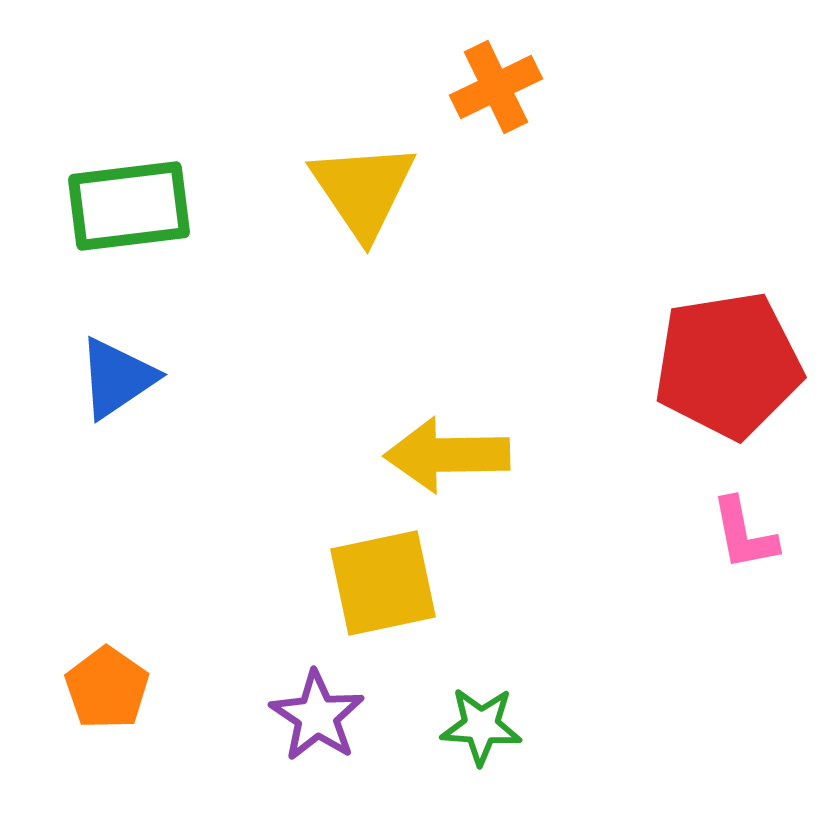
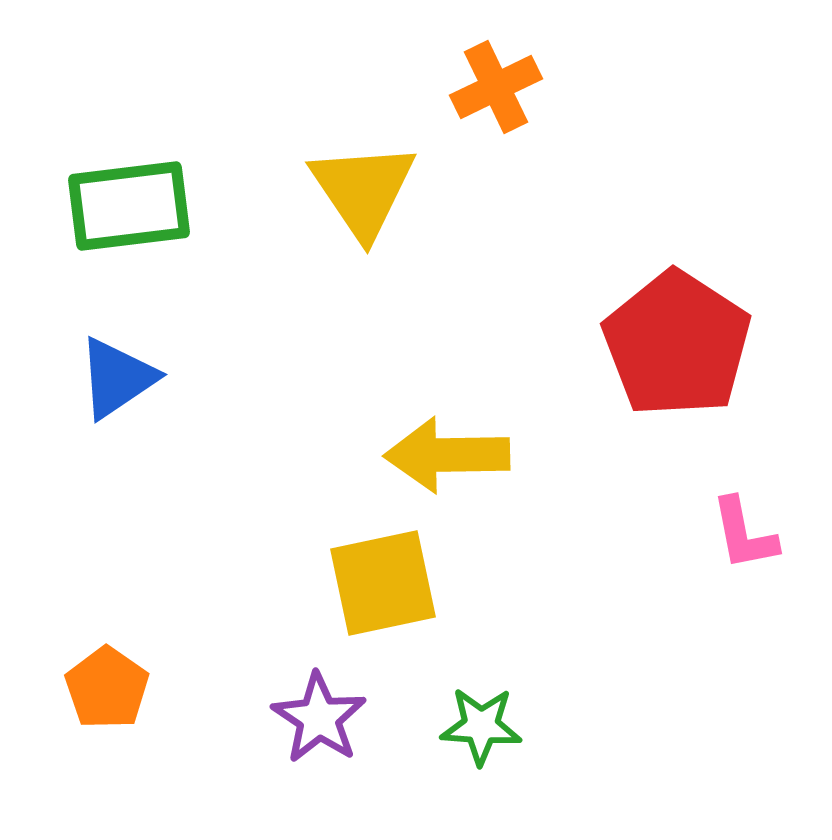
red pentagon: moved 51 px left, 21 px up; rotated 30 degrees counterclockwise
purple star: moved 2 px right, 2 px down
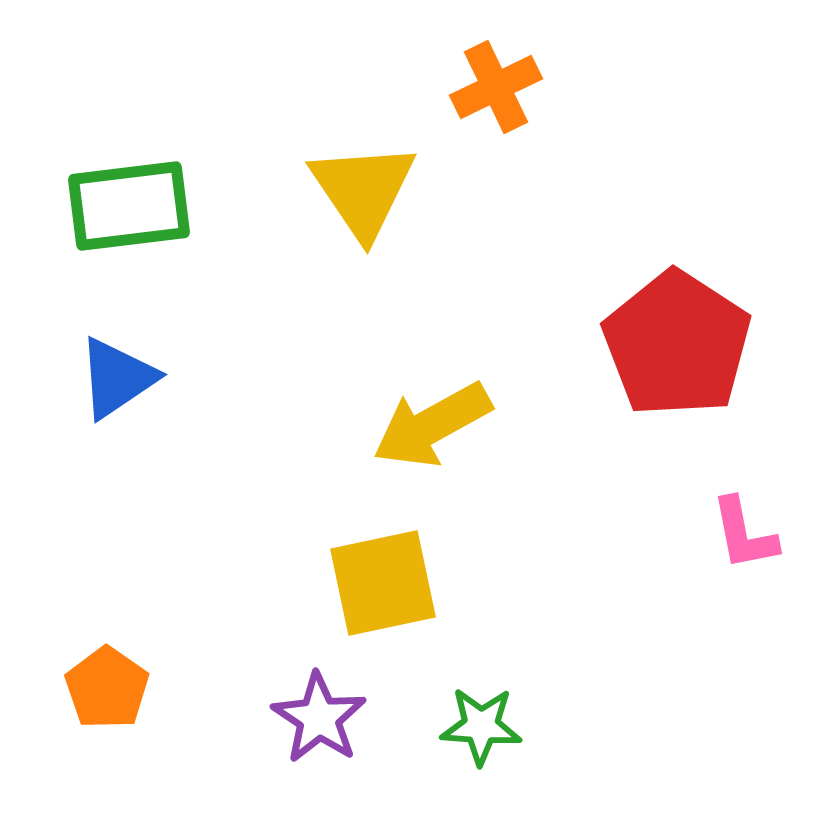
yellow arrow: moved 15 px left, 30 px up; rotated 28 degrees counterclockwise
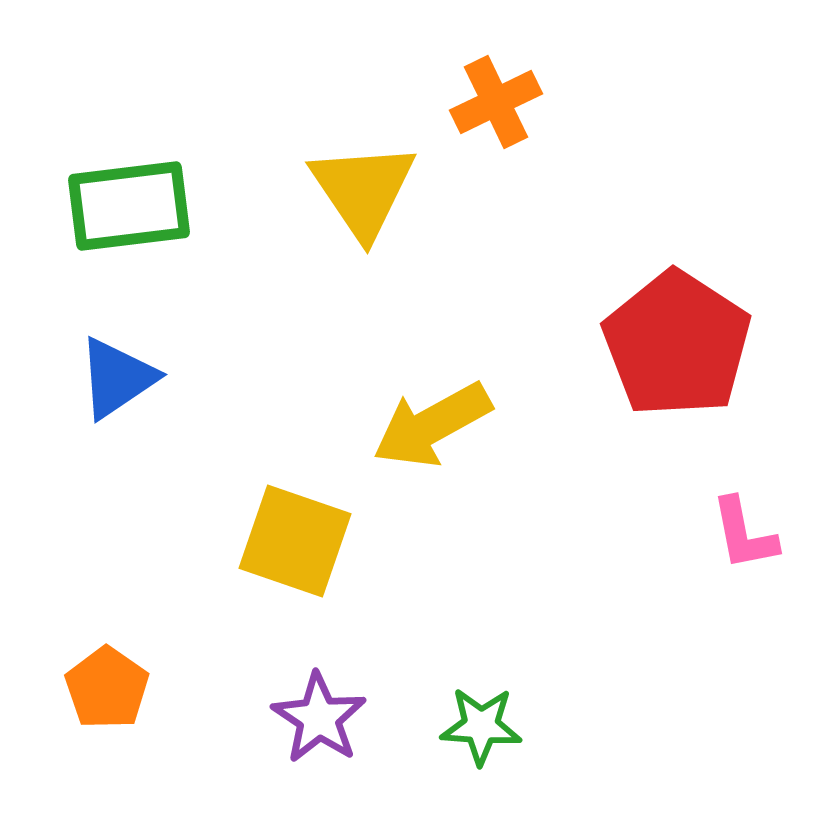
orange cross: moved 15 px down
yellow square: moved 88 px left, 42 px up; rotated 31 degrees clockwise
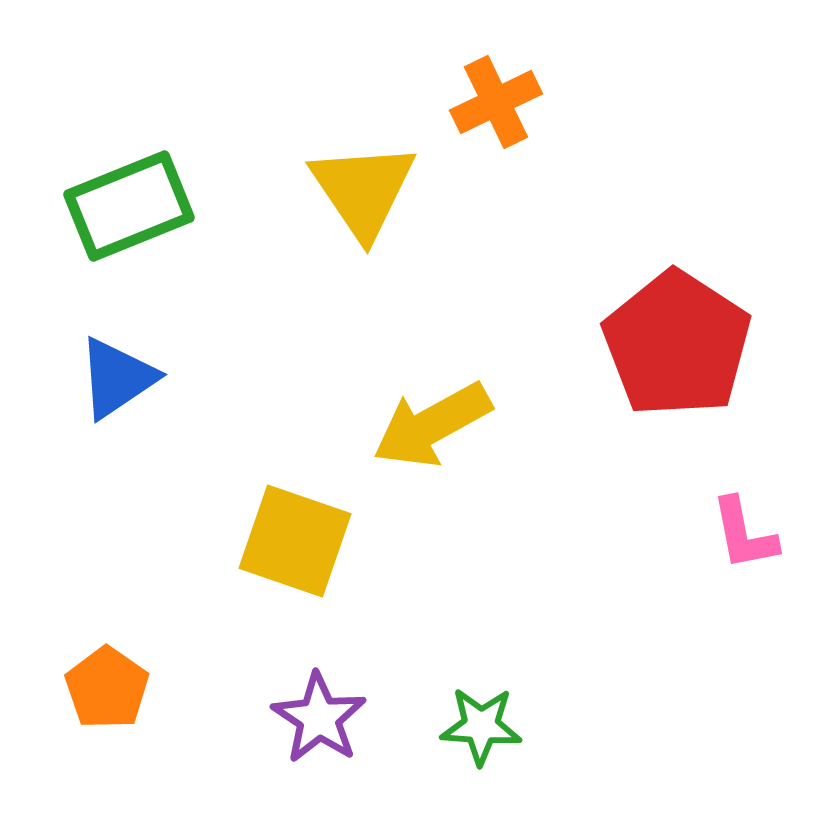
green rectangle: rotated 15 degrees counterclockwise
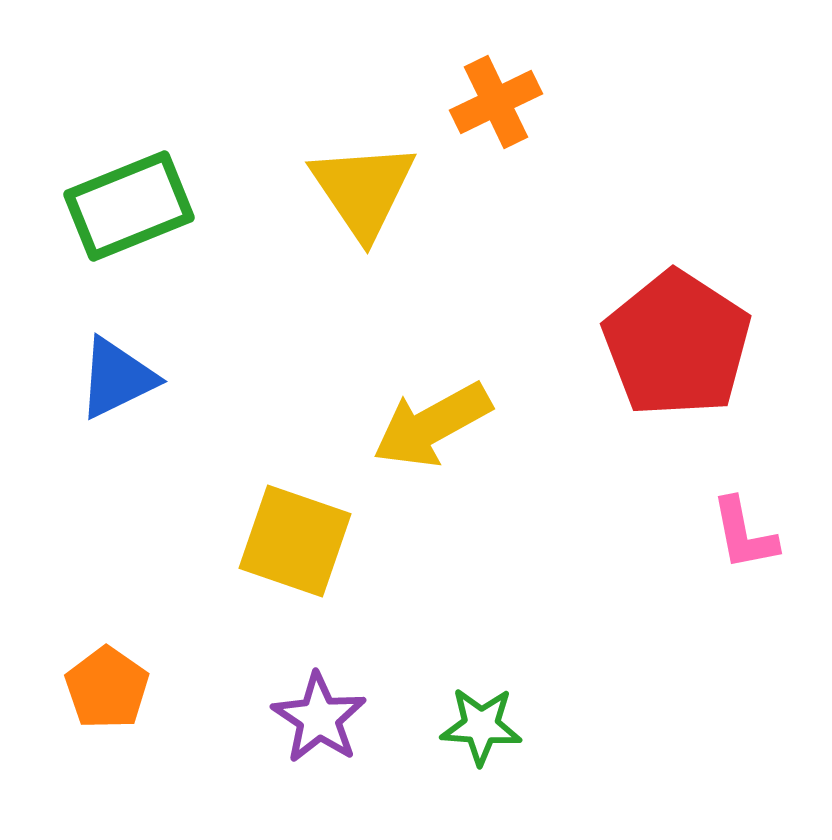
blue triangle: rotated 8 degrees clockwise
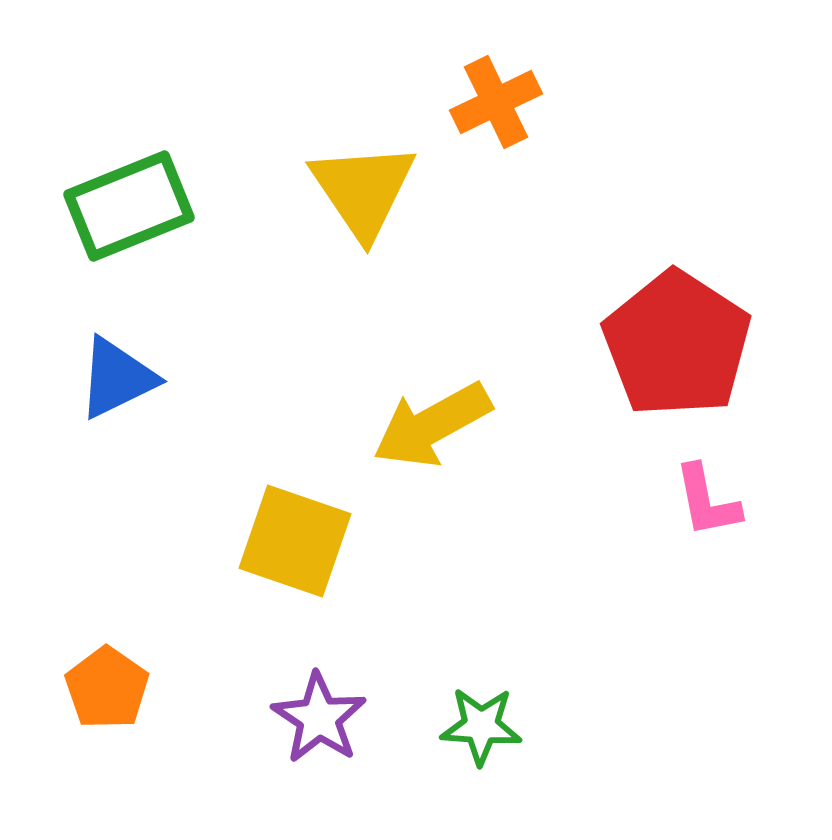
pink L-shape: moved 37 px left, 33 px up
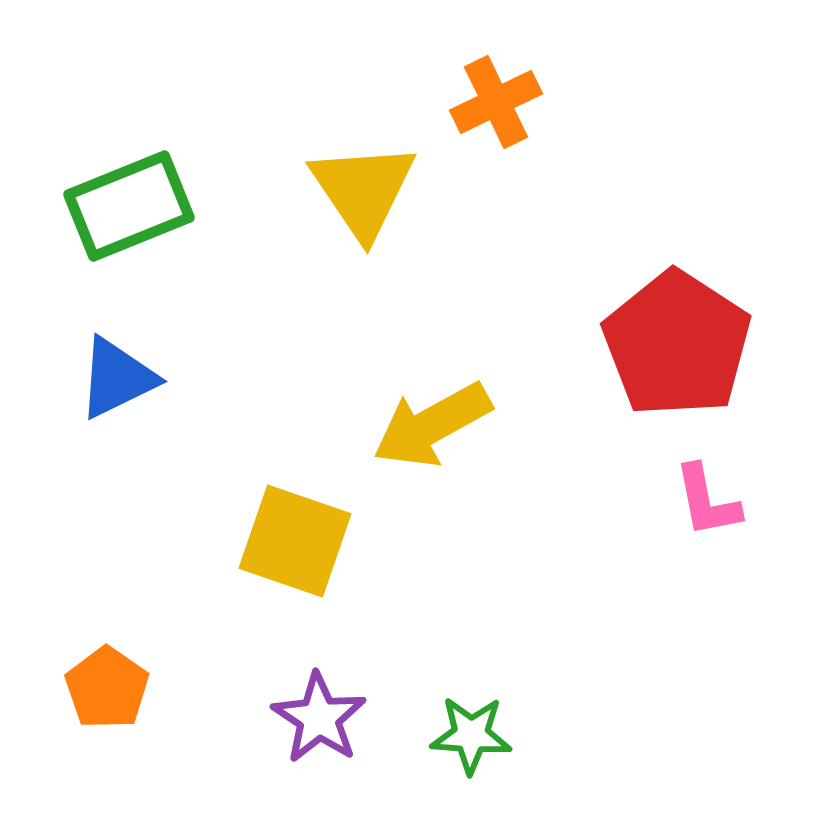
green star: moved 10 px left, 9 px down
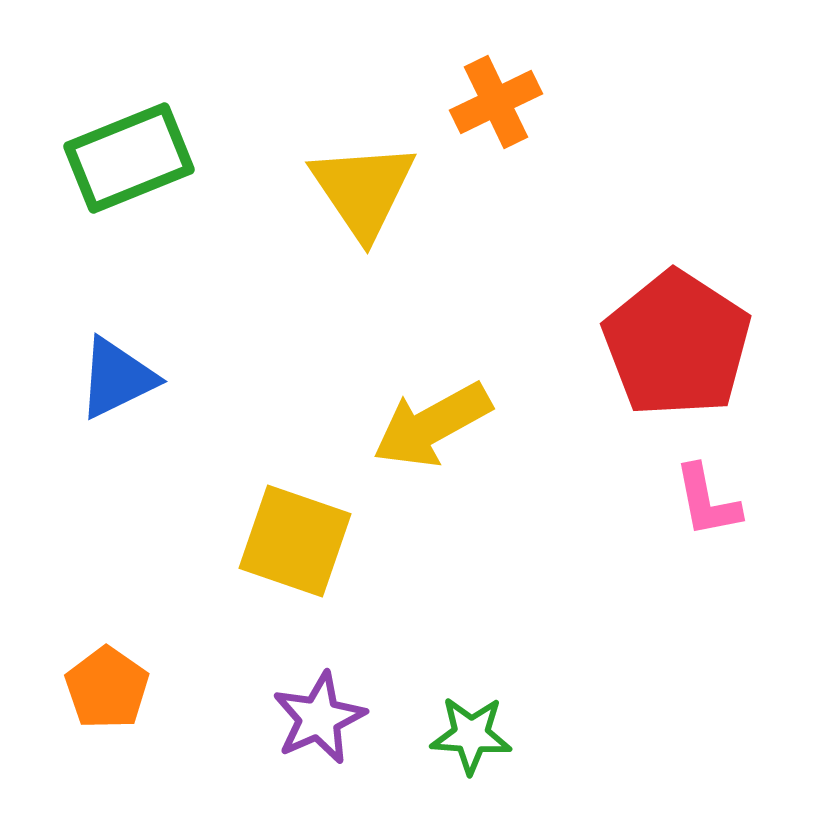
green rectangle: moved 48 px up
purple star: rotated 14 degrees clockwise
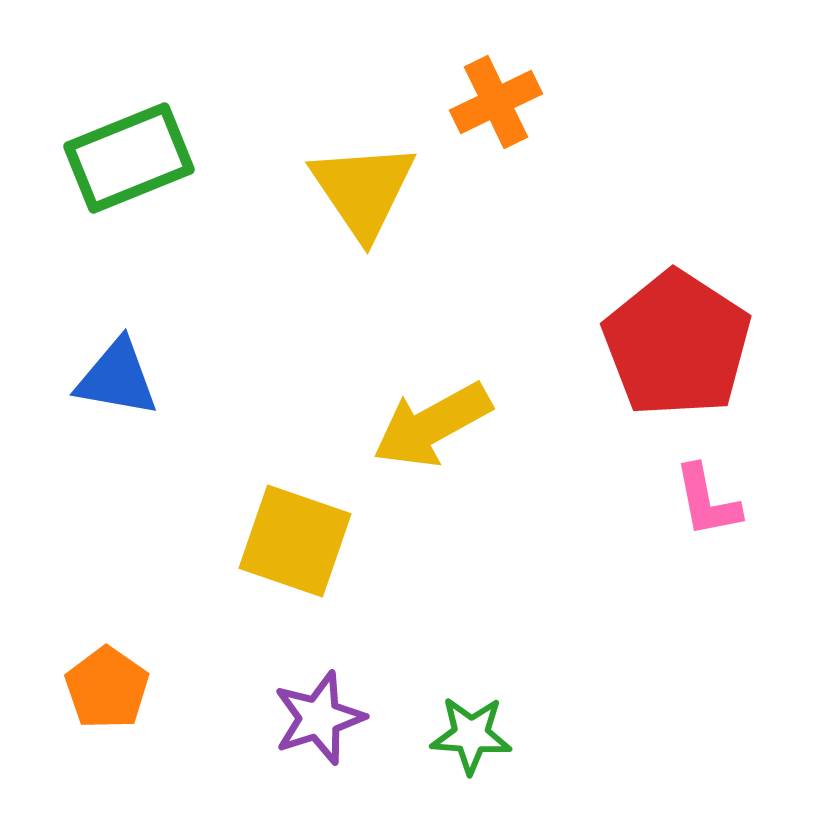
blue triangle: rotated 36 degrees clockwise
purple star: rotated 6 degrees clockwise
